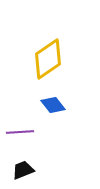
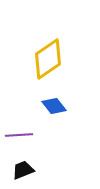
blue diamond: moved 1 px right, 1 px down
purple line: moved 1 px left, 3 px down
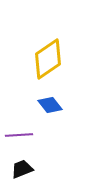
blue diamond: moved 4 px left, 1 px up
black trapezoid: moved 1 px left, 1 px up
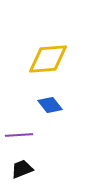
yellow diamond: rotated 30 degrees clockwise
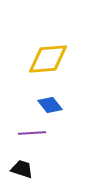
purple line: moved 13 px right, 2 px up
black trapezoid: rotated 40 degrees clockwise
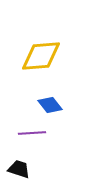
yellow diamond: moved 7 px left, 3 px up
black trapezoid: moved 3 px left
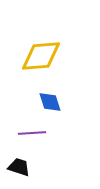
blue diamond: moved 3 px up; rotated 20 degrees clockwise
black trapezoid: moved 2 px up
